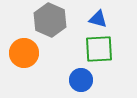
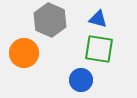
green square: rotated 12 degrees clockwise
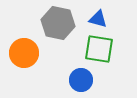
gray hexagon: moved 8 px right, 3 px down; rotated 12 degrees counterclockwise
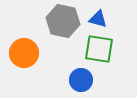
gray hexagon: moved 5 px right, 2 px up
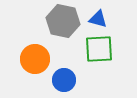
green square: rotated 12 degrees counterclockwise
orange circle: moved 11 px right, 6 px down
blue circle: moved 17 px left
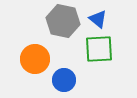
blue triangle: rotated 24 degrees clockwise
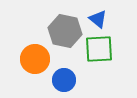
gray hexagon: moved 2 px right, 10 px down
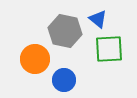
green square: moved 10 px right
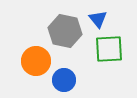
blue triangle: rotated 12 degrees clockwise
orange circle: moved 1 px right, 2 px down
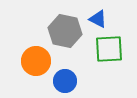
blue triangle: rotated 24 degrees counterclockwise
blue circle: moved 1 px right, 1 px down
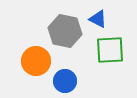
green square: moved 1 px right, 1 px down
